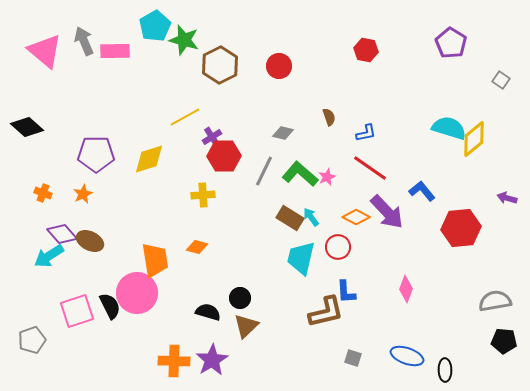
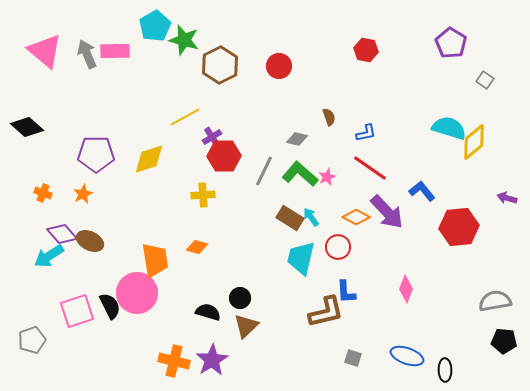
gray arrow at (84, 41): moved 3 px right, 13 px down
gray square at (501, 80): moved 16 px left
gray diamond at (283, 133): moved 14 px right, 6 px down
yellow diamond at (474, 139): moved 3 px down
red hexagon at (461, 228): moved 2 px left, 1 px up
orange cross at (174, 361): rotated 12 degrees clockwise
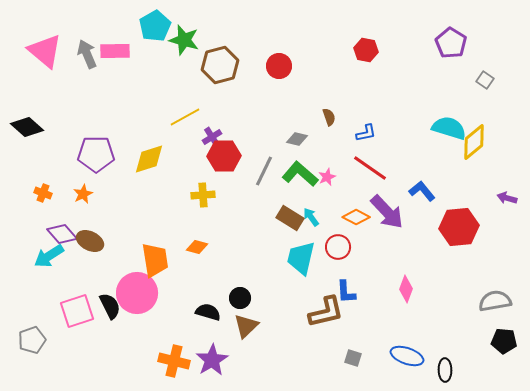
brown hexagon at (220, 65): rotated 12 degrees clockwise
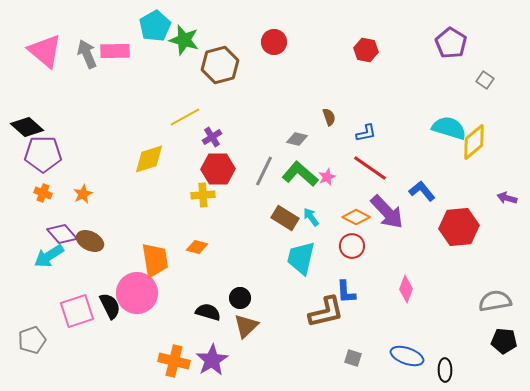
red circle at (279, 66): moved 5 px left, 24 px up
purple pentagon at (96, 154): moved 53 px left
red hexagon at (224, 156): moved 6 px left, 13 px down
brown rectangle at (290, 218): moved 5 px left
red circle at (338, 247): moved 14 px right, 1 px up
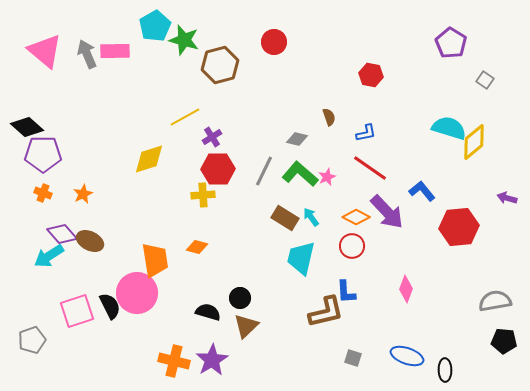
red hexagon at (366, 50): moved 5 px right, 25 px down
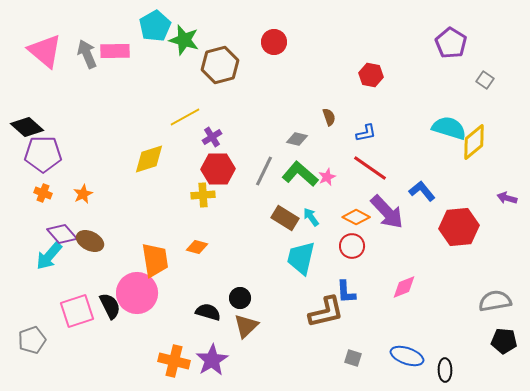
cyan arrow at (49, 256): rotated 16 degrees counterclockwise
pink diamond at (406, 289): moved 2 px left, 2 px up; rotated 48 degrees clockwise
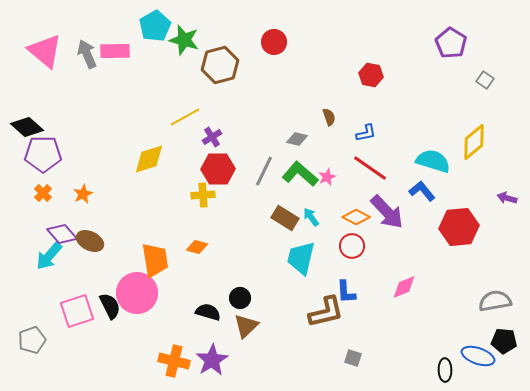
cyan semicircle at (449, 128): moved 16 px left, 33 px down
orange cross at (43, 193): rotated 24 degrees clockwise
blue ellipse at (407, 356): moved 71 px right
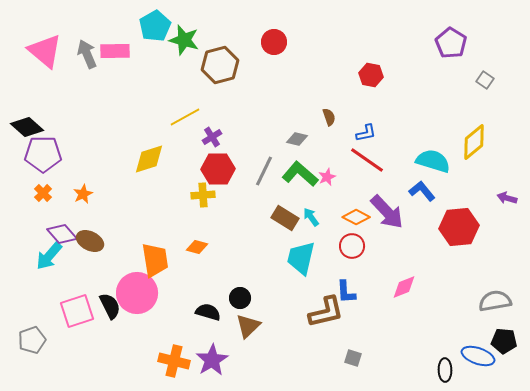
red line at (370, 168): moved 3 px left, 8 px up
brown triangle at (246, 326): moved 2 px right
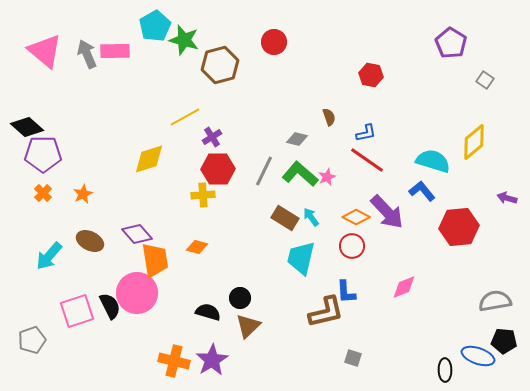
purple diamond at (62, 234): moved 75 px right
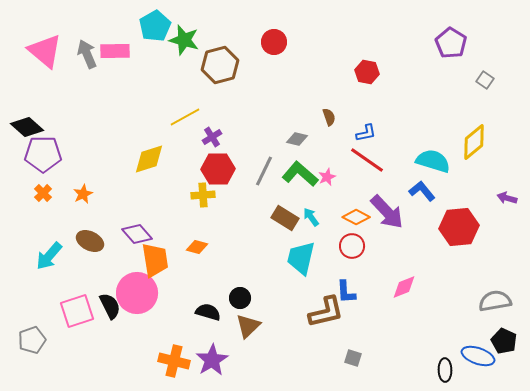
red hexagon at (371, 75): moved 4 px left, 3 px up
black pentagon at (504, 341): rotated 20 degrees clockwise
